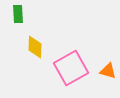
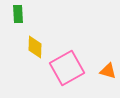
pink square: moved 4 px left
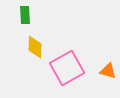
green rectangle: moved 7 px right, 1 px down
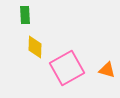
orange triangle: moved 1 px left, 1 px up
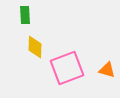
pink square: rotated 8 degrees clockwise
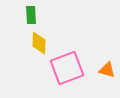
green rectangle: moved 6 px right
yellow diamond: moved 4 px right, 4 px up
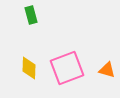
green rectangle: rotated 12 degrees counterclockwise
yellow diamond: moved 10 px left, 25 px down
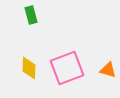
orange triangle: moved 1 px right
